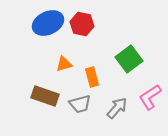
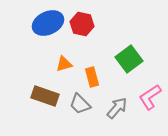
gray trapezoid: rotated 60 degrees clockwise
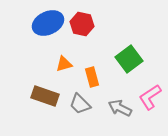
gray arrow: moved 3 px right; rotated 105 degrees counterclockwise
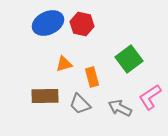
brown rectangle: rotated 20 degrees counterclockwise
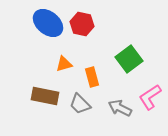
blue ellipse: rotated 64 degrees clockwise
brown rectangle: rotated 12 degrees clockwise
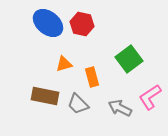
gray trapezoid: moved 2 px left
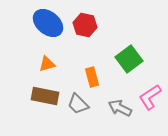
red hexagon: moved 3 px right, 1 px down
orange triangle: moved 17 px left
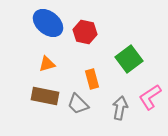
red hexagon: moved 7 px down
orange rectangle: moved 2 px down
gray arrow: rotated 75 degrees clockwise
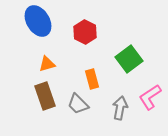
blue ellipse: moved 10 px left, 2 px up; rotated 20 degrees clockwise
red hexagon: rotated 15 degrees clockwise
brown rectangle: rotated 60 degrees clockwise
